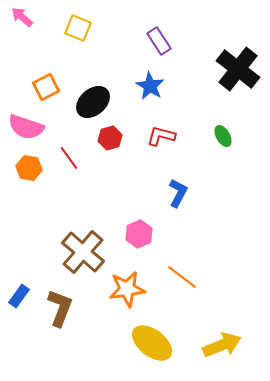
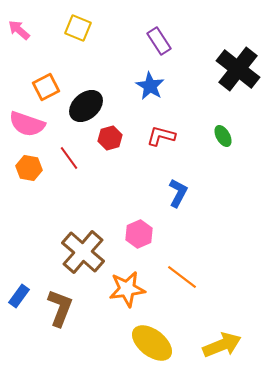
pink arrow: moved 3 px left, 13 px down
black ellipse: moved 7 px left, 4 px down
pink semicircle: moved 1 px right, 3 px up
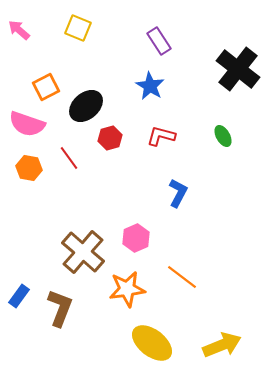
pink hexagon: moved 3 px left, 4 px down
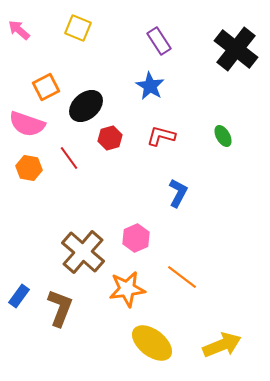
black cross: moved 2 px left, 20 px up
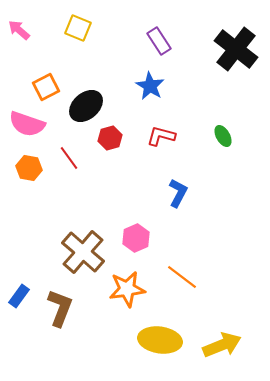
yellow ellipse: moved 8 px right, 3 px up; rotated 30 degrees counterclockwise
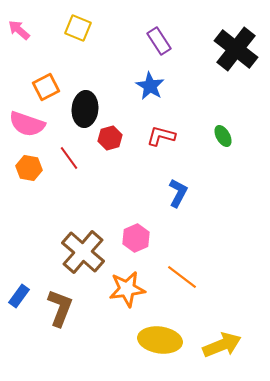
black ellipse: moved 1 px left, 3 px down; rotated 44 degrees counterclockwise
